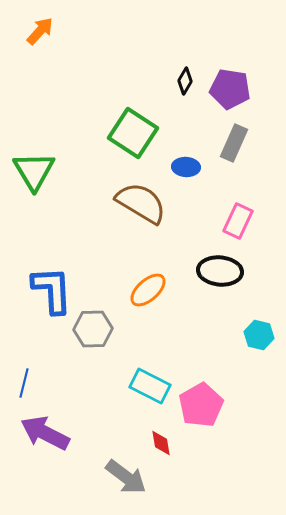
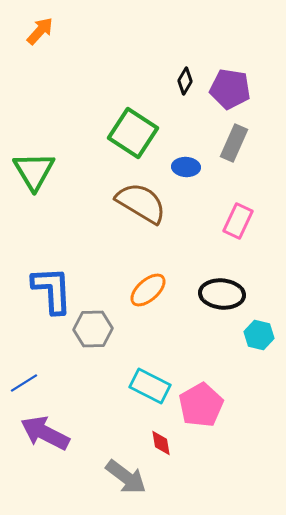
black ellipse: moved 2 px right, 23 px down
blue line: rotated 44 degrees clockwise
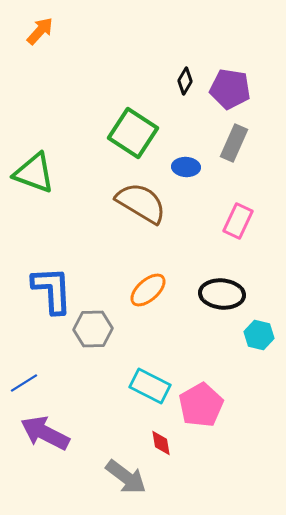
green triangle: moved 2 px down; rotated 39 degrees counterclockwise
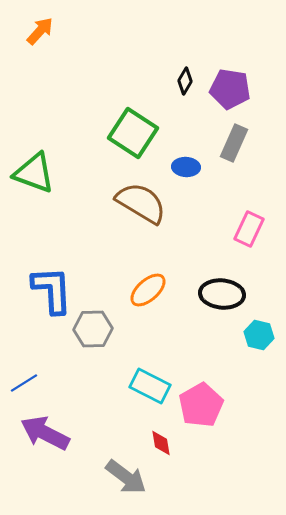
pink rectangle: moved 11 px right, 8 px down
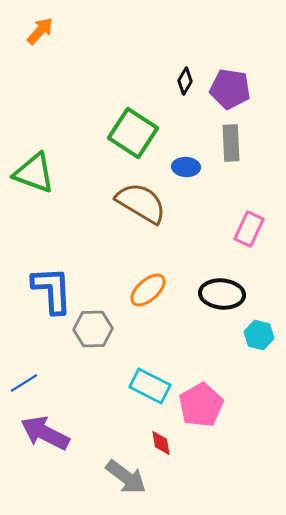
gray rectangle: moved 3 px left; rotated 27 degrees counterclockwise
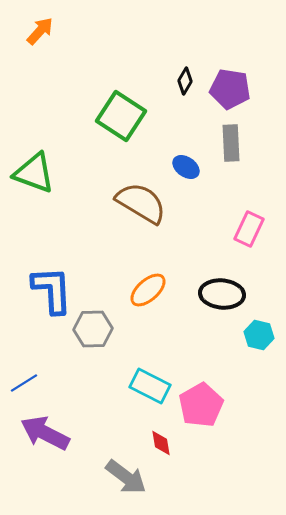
green square: moved 12 px left, 17 px up
blue ellipse: rotated 32 degrees clockwise
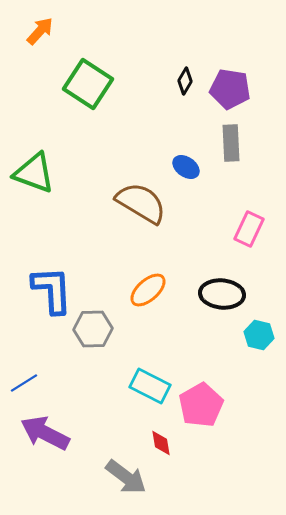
green square: moved 33 px left, 32 px up
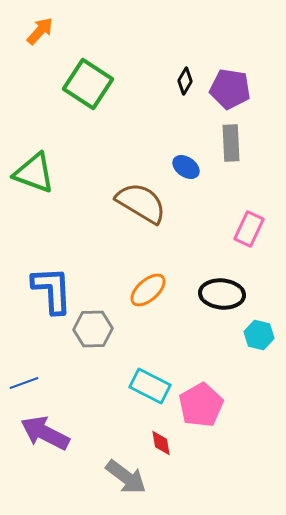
blue line: rotated 12 degrees clockwise
